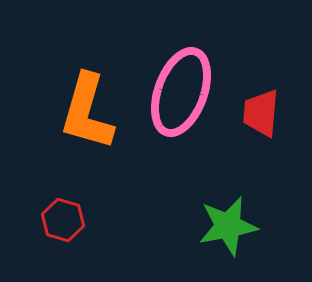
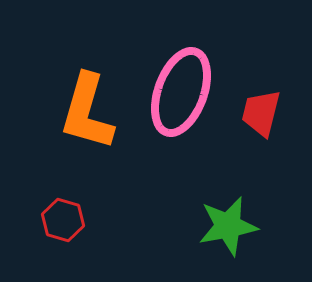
red trapezoid: rotated 9 degrees clockwise
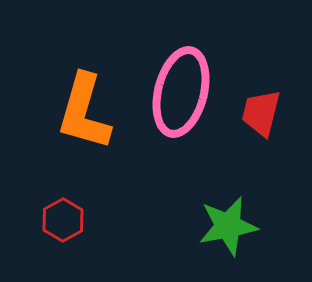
pink ellipse: rotated 6 degrees counterclockwise
orange L-shape: moved 3 px left
red hexagon: rotated 15 degrees clockwise
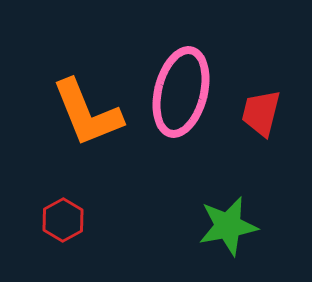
orange L-shape: moved 3 px right, 1 px down; rotated 38 degrees counterclockwise
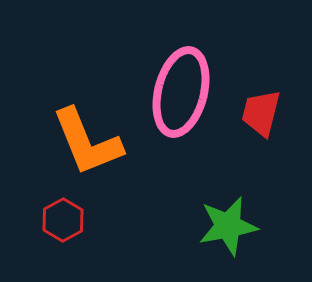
orange L-shape: moved 29 px down
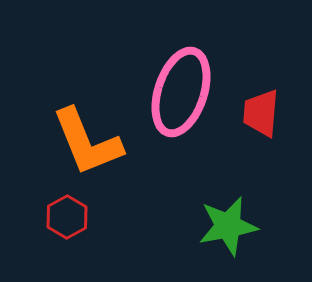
pink ellipse: rotated 4 degrees clockwise
red trapezoid: rotated 9 degrees counterclockwise
red hexagon: moved 4 px right, 3 px up
